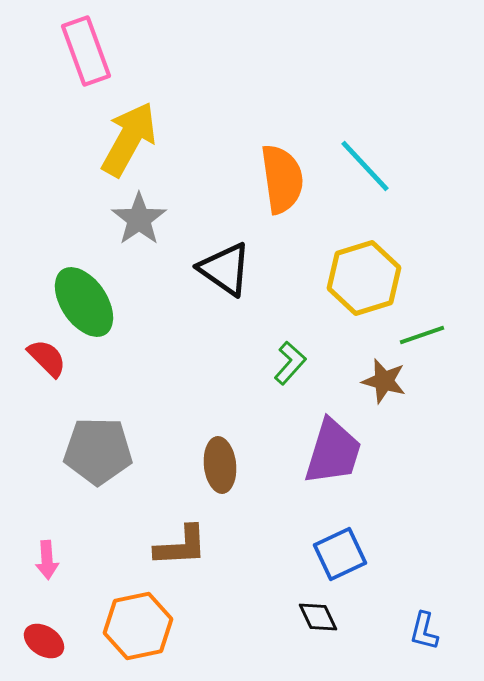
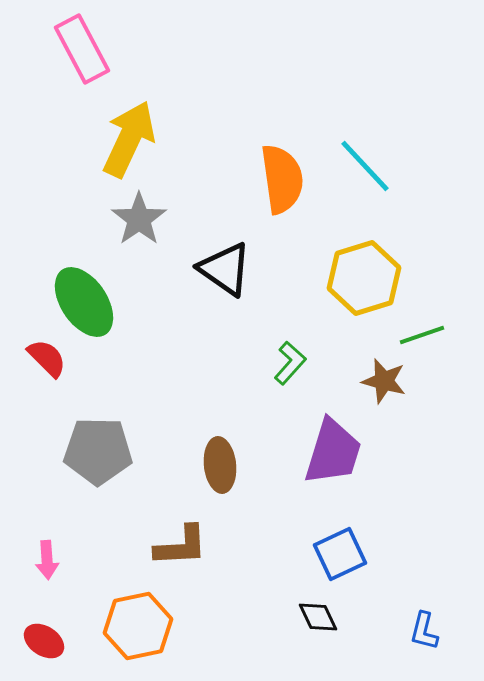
pink rectangle: moved 4 px left, 2 px up; rotated 8 degrees counterclockwise
yellow arrow: rotated 4 degrees counterclockwise
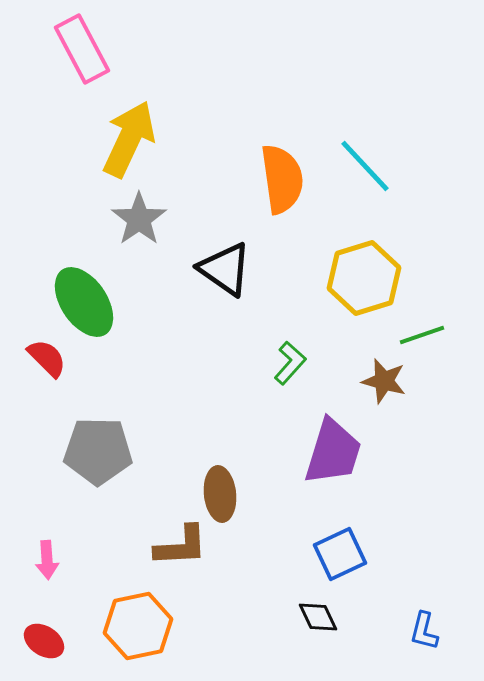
brown ellipse: moved 29 px down
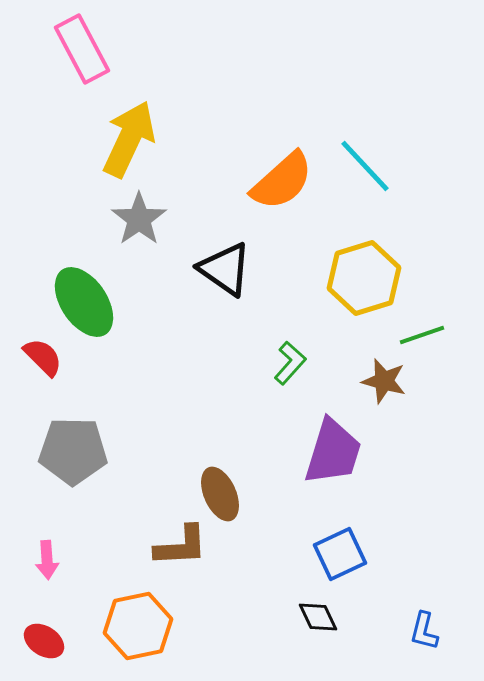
orange semicircle: moved 2 px down; rotated 56 degrees clockwise
red semicircle: moved 4 px left, 1 px up
gray pentagon: moved 25 px left
brown ellipse: rotated 18 degrees counterclockwise
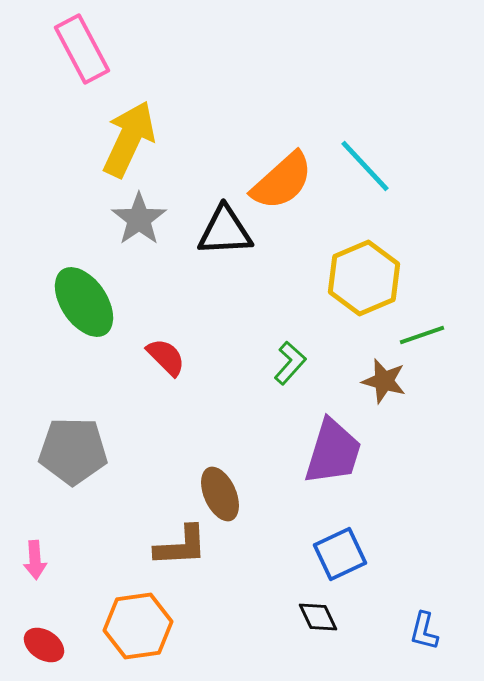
black triangle: moved 38 px up; rotated 38 degrees counterclockwise
yellow hexagon: rotated 6 degrees counterclockwise
red semicircle: moved 123 px right
pink arrow: moved 12 px left
orange hexagon: rotated 4 degrees clockwise
red ellipse: moved 4 px down
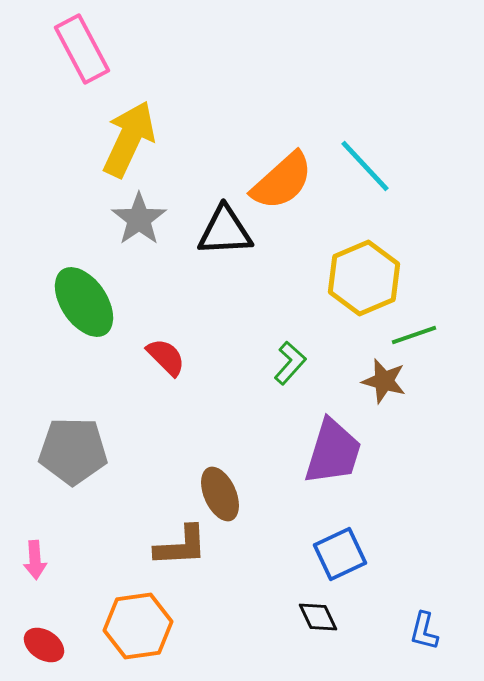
green line: moved 8 px left
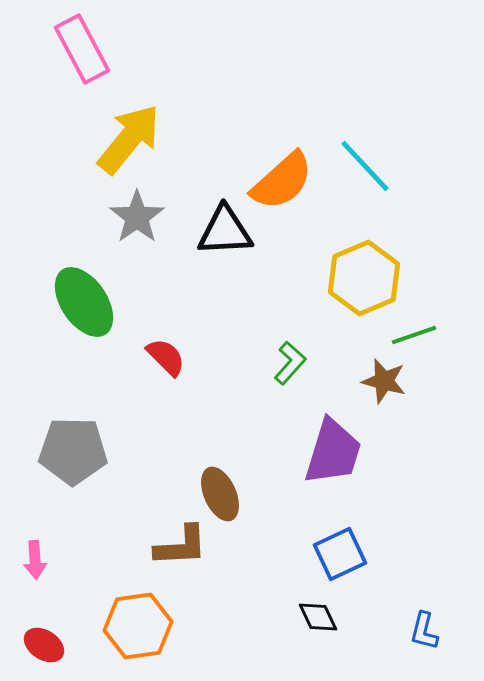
yellow arrow: rotated 14 degrees clockwise
gray star: moved 2 px left, 2 px up
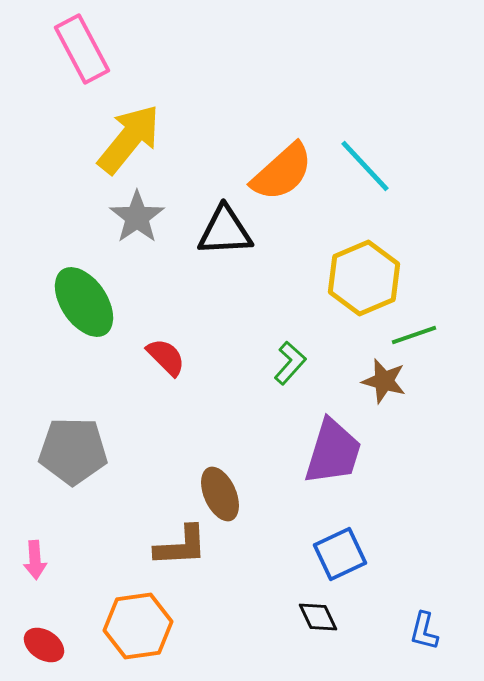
orange semicircle: moved 9 px up
